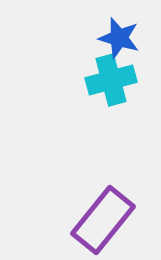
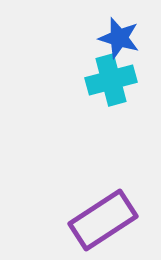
purple rectangle: rotated 18 degrees clockwise
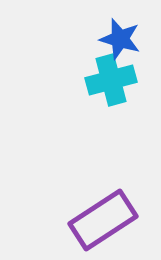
blue star: moved 1 px right, 1 px down
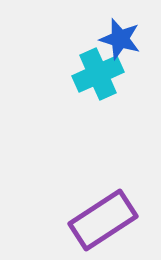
cyan cross: moved 13 px left, 6 px up; rotated 9 degrees counterclockwise
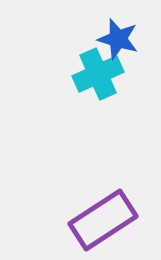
blue star: moved 2 px left
